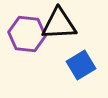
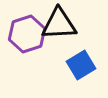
purple hexagon: rotated 24 degrees counterclockwise
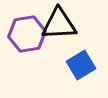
purple hexagon: rotated 9 degrees clockwise
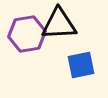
blue square: rotated 20 degrees clockwise
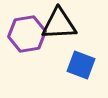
blue square: rotated 32 degrees clockwise
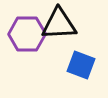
purple hexagon: rotated 9 degrees clockwise
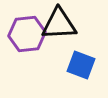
purple hexagon: rotated 6 degrees counterclockwise
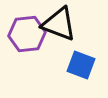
black triangle: rotated 24 degrees clockwise
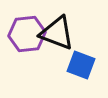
black triangle: moved 2 px left, 9 px down
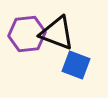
blue square: moved 5 px left
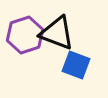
purple hexagon: moved 2 px left, 1 px down; rotated 12 degrees counterclockwise
